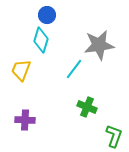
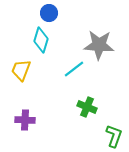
blue circle: moved 2 px right, 2 px up
gray star: rotated 12 degrees clockwise
cyan line: rotated 15 degrees clockwise
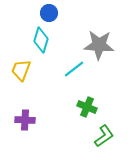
green L-shape: moved 10 px left; rotated 35 degrees clockwise
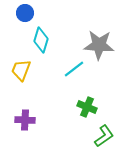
blue circle: moved 24 px left
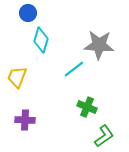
blue circle: moved 3 px right
yellow trapezoid: moved 4 px left, 7 px down
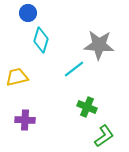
yellow trapezoid: rotated 55 degrees clockwise
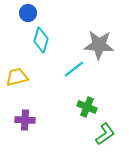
green L-shape: moved 1 px right, 2 px up
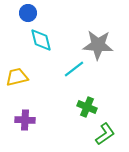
cyan diamond: rotated 30 degrees counterclockwise
gray star: moved 1 px left
